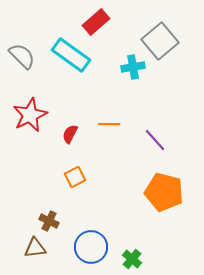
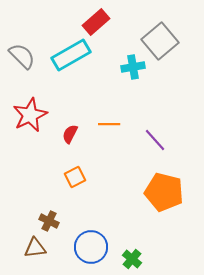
cyan rectangle: rotated 66 degrees counterclockwise
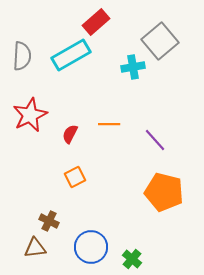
gray semicircle: rotated 48 degrees clockwise
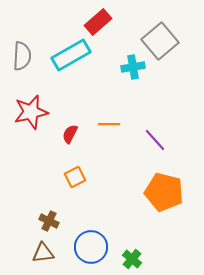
red rectangle: moved 2 px right
red star: moved 1 px right, 3 px up; rotated 12 degrees clockwise
brown triangle: moved 8 px right, 5 px down
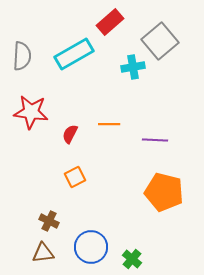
red rectangle: moved 12 px right
cyan rectangle: moved 3 px right, 1 px up
red star: rotated 20 degrees clockwise
purple line: rotated 45 degrees counterclockwise
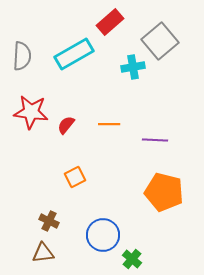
red semicircle: moved 4 px left, 9 px up; rotated 12 degrees clockwise
blue circle: moved 12 px right, 12 px up
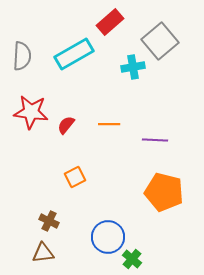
blue circle: moved 5 px right, 2 px down
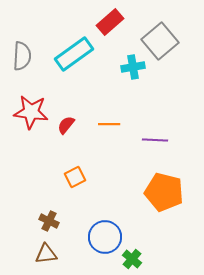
cyan rectangle: rotated 6 degrees counterclockwise
blue circle: moved 3 px left
brown triangle: moved 3 px right, 1 px down
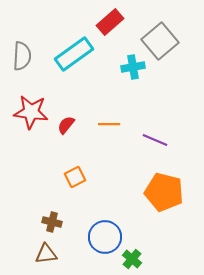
purple line: rotated 20 degrees clockwise
brown cross: moved 3 px right, 1 px down; rotated 12 degrees counterclockwise
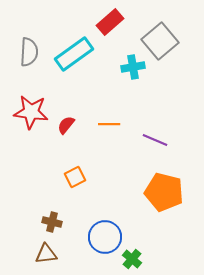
gray semicircle: moved 7 px right, 4 px up
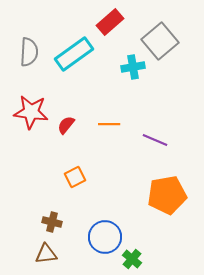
orange pentagon: moved 3 px right, 3 px down; rotated 24 degrees counterclockwise
